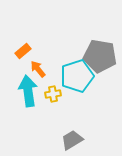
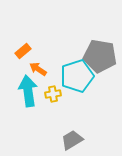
orange arrow: rotated 18 degrees counterclockwise
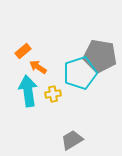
orange arrow: moved 2 px up
cyan pentagon: moved 3 px right, 3 px up
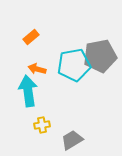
orange rectangle: moved 8 px right, 14 px up
gray pentagon: rotated 20 degrees counterclockwise
orange arrow: moved 1 px left, 2 px down; rotated 18 degrees counterclockwise
cyan pentagon: moved 6 px left, 8 px up; rotated 8 degrees clockwise
yellow cross: moved 11 px left, 31 px down
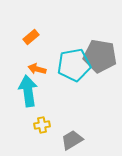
gray pentagon: rotated 20 degrees clockwise
